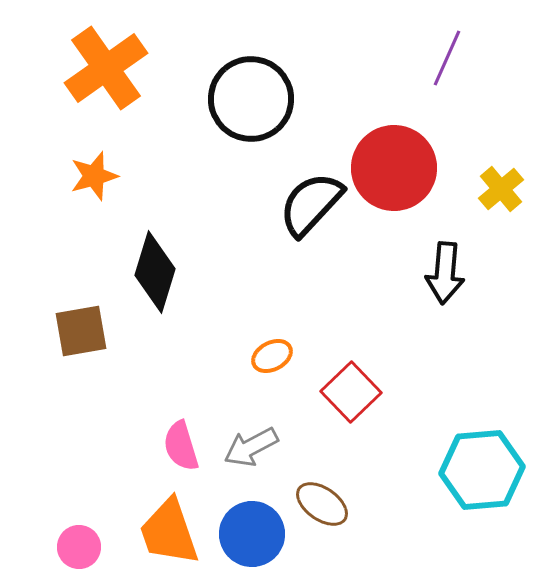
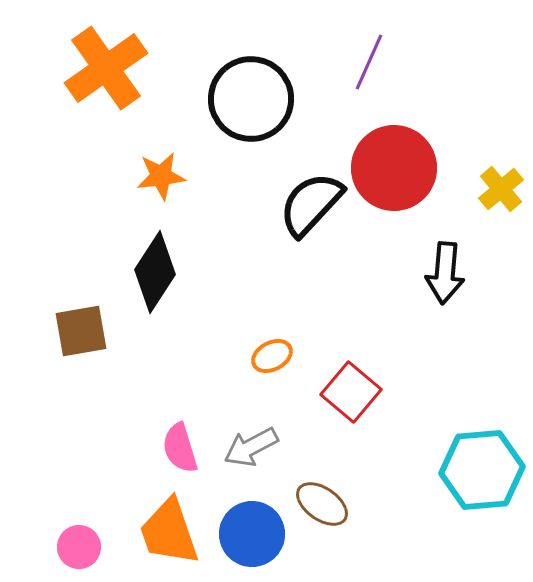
purple line: moved 78 px left, 4 px down
orange star: moved 67 px right; rotated 9 degrees clockwise
black diamond: rotated 16 degrees clockwise
red square: rotated 6 degrees counterclockwise
pink semicircle: moved 1 px left, 2 px down
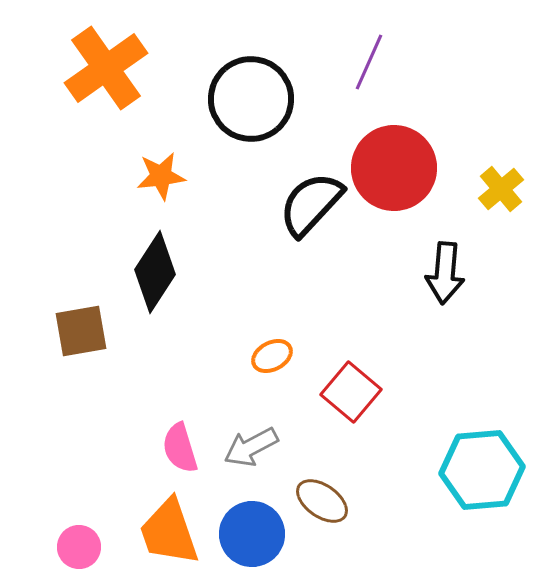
brown ellipse: moved 3 px up
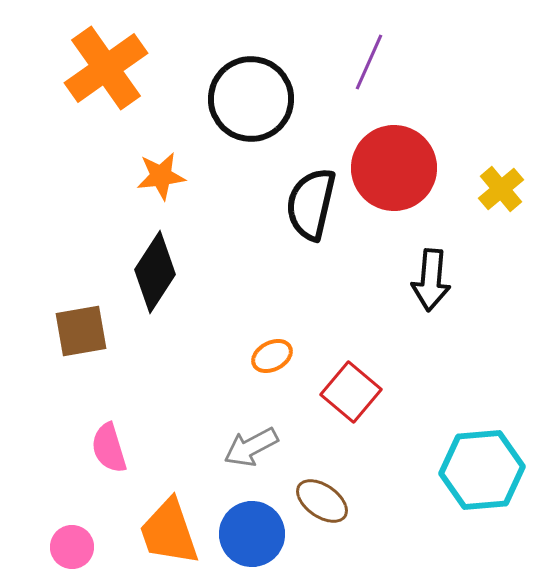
black semicircle: rotated 30 degrees counterclockwise
black arrow: moved 14 px left, 7 px down
pink semicircle: moved 71 px left
pink circle: moved 7 px left
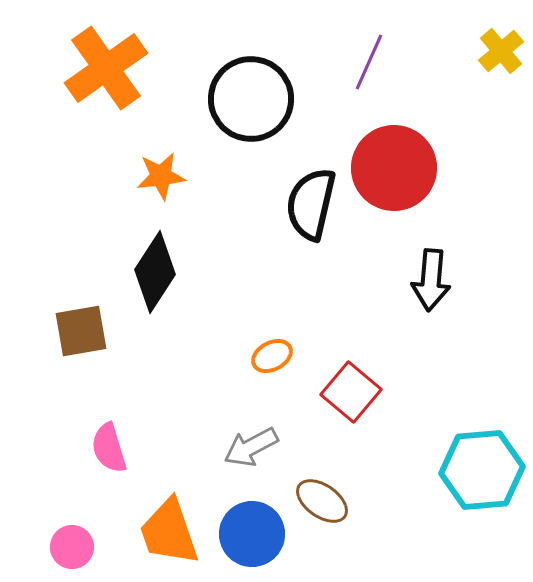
yellow cross: moved 138 px up
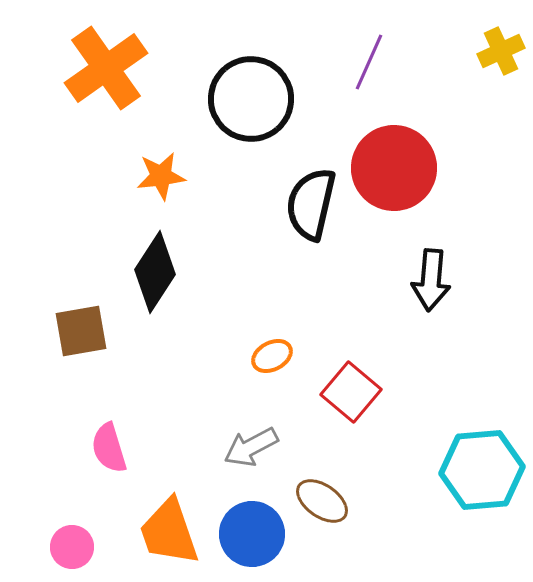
yellow cross: rotated 15 degrees clockwise
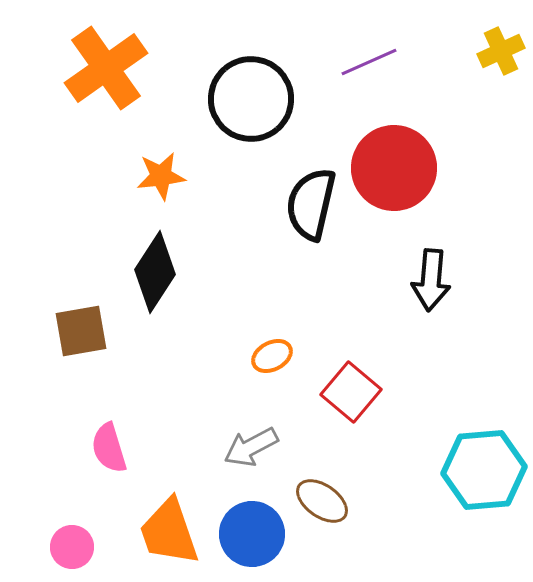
purple line: rotated 42 degrees clockwise
cyan hexagon: moved 2 px right
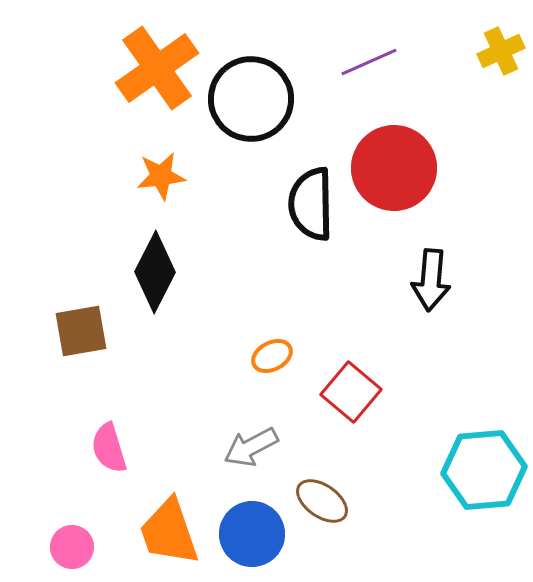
orange cross: moved 51 px right
black semicircle: rotated 14 degrees counterclockwise
black diamond: rotated 6 degrees counterclockwise
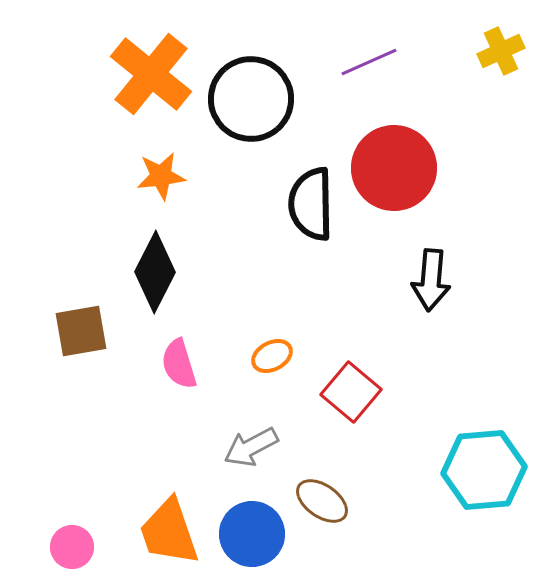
orange cross: moved 6 px left, 6 px down; rotated 16 degrees counterclockwise
pink semicircle: moved 70 px right, 84 px up
